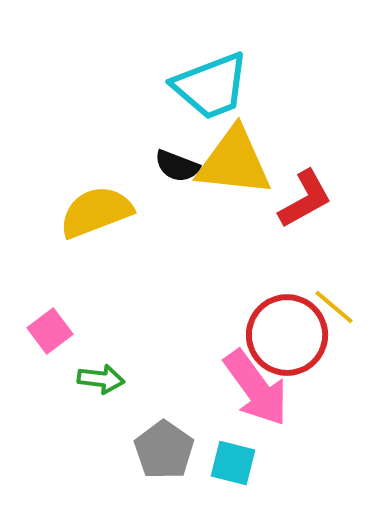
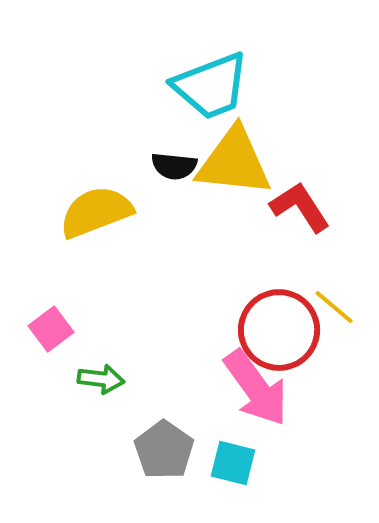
black semicircle: moved 3 px left; rotated 15 degrees counterclockwise
red L-shape: moved 5 px left, 8 px down; rotated 94 degrees counterclockwise
pink square: moved 1 px right, 2 px up
red circle: moved 8 px left, 5 px up
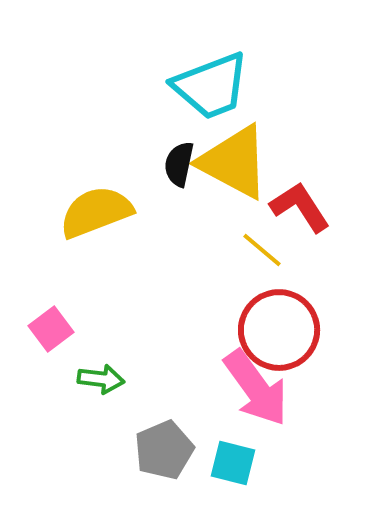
yellow triangle: rotated 22 degrees clockwise
black semicircle: moved 5 px right, 2 px up; rotated 96 degrees clockwise
yellow line: moved 72 px left, 57 px up
gray pentagon: rotated 14 degrees clockwise
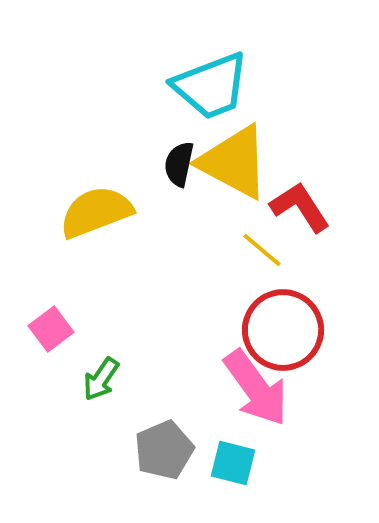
red circle: moved 4 px right
green arrow: rotated 117 degrees clockwise
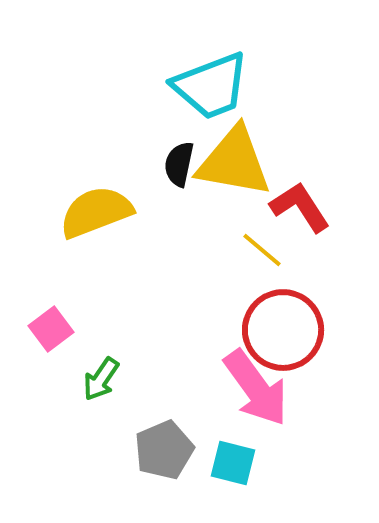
yellow triangle: rotated 18 degrees counterclockwise
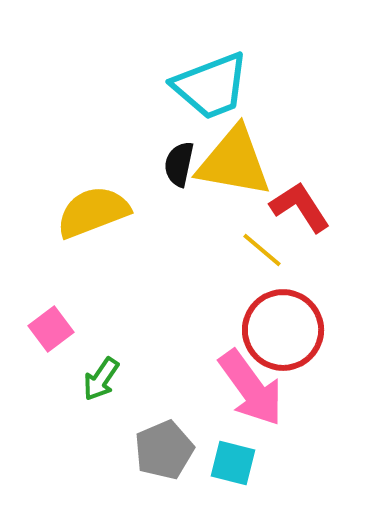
yellow semicircle: moved 3 px left
pink arrow: moved 5 px left
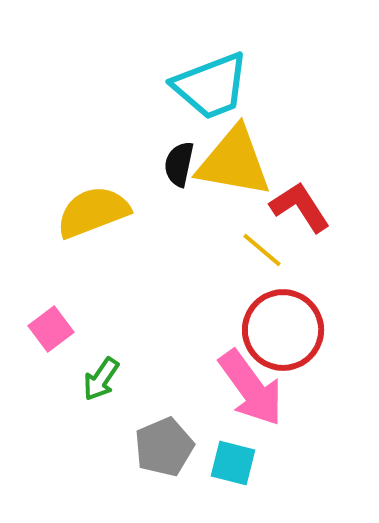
gray pentagon: moved 3 px up
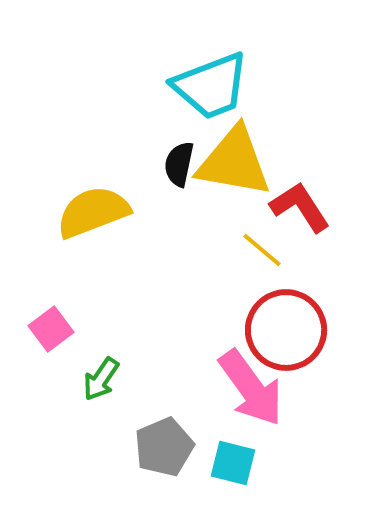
red circle: moved 3 px right
